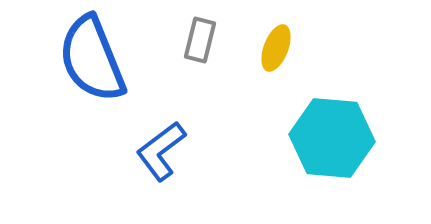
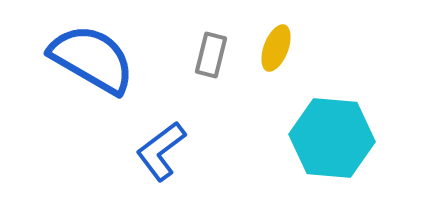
gray rectangle: moved 11 px right, 15 px down
blue semicircle: rotated 142 degrees clockwise
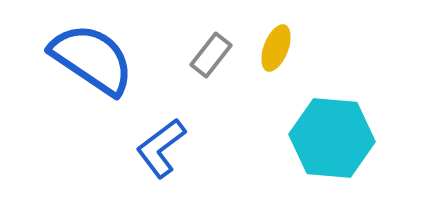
gray rectangle: rotated 24 degrees clockwise
blue semicircle: rotated 4 degrees clockwise
blue L-shape: moved 3 px up
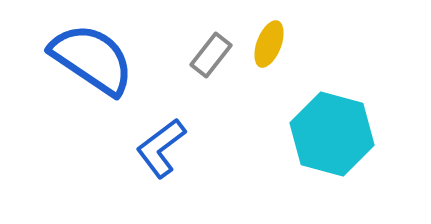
yellow ellipse: moved 7 px left, 4 px up
cyan hexagon: moved 4 px up; rotated 10 degrees clockwise
